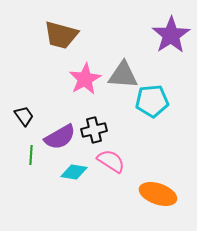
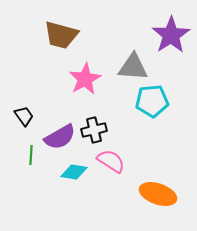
gray triangle: moved 10 px right, 8 px up
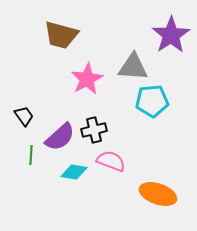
pink star: moved 2 px right
purple semicircle: rotated 12 degrees counterclockwise
pink semicircle: rotated 12 degrees counterclockwise
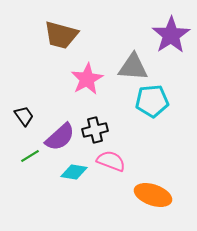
black cross: moved 1 px right
green line: moved 1 px left, 1 px down; rotated 54 degrees clockwise
orange ellipse: moved 5 px left, 1 px down
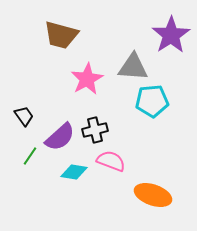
green line: rotated 24 degrees counterclockwise
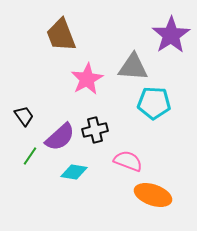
brown trapezoid: rotated 54 degrees clockwise
cyan pentagon: moved 2 px right, 2 px down; rotated 8 degrees clockwise
pink semicircle: moved 17 px right
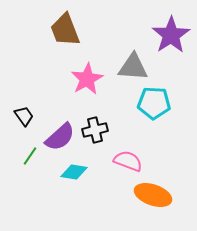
brown trapezoid: moved 4 px right, 5 px up
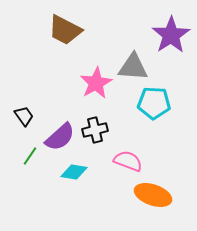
brown trapezoid: rotated 42 degrees counterclockwise
pink star: moved 9 px right, 4 px down
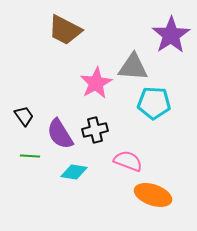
purple semicircle: moved 3 px up; rotated 100 degrees clockwise
green line: rotated 60 degrees clockwise
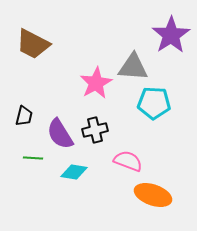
brown trapezoid: moved 32 px left, 14 px down
black trapezoid: rotated 50 degrees clockwise
green line: moved 3 px right, 2 px down
